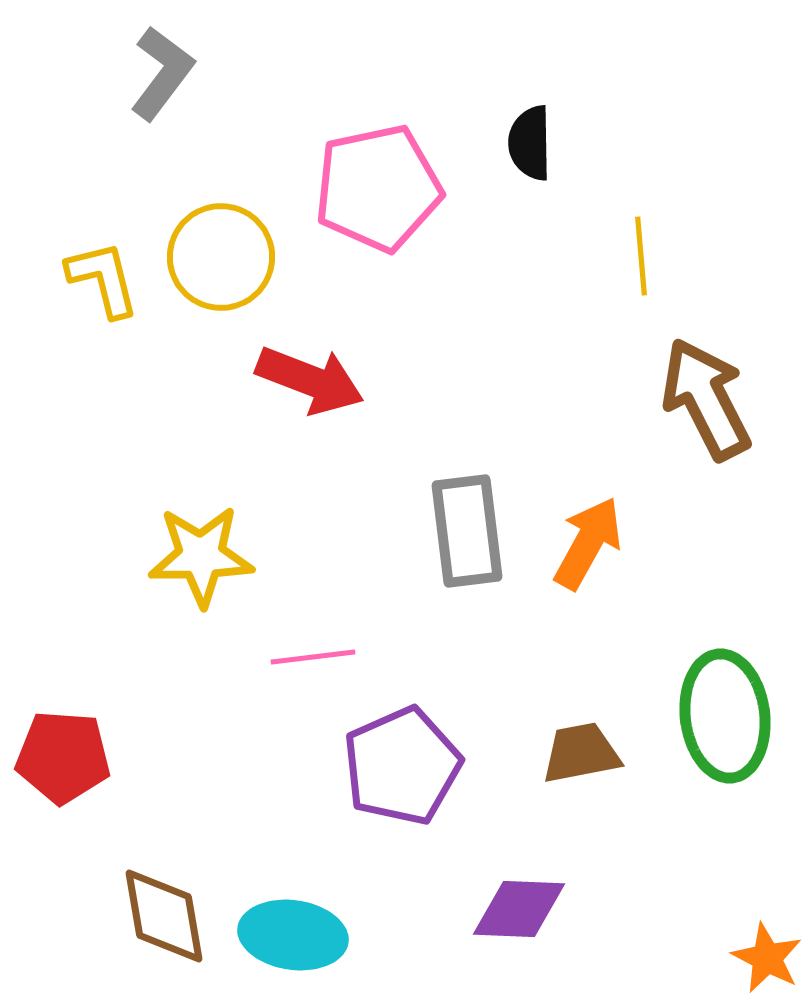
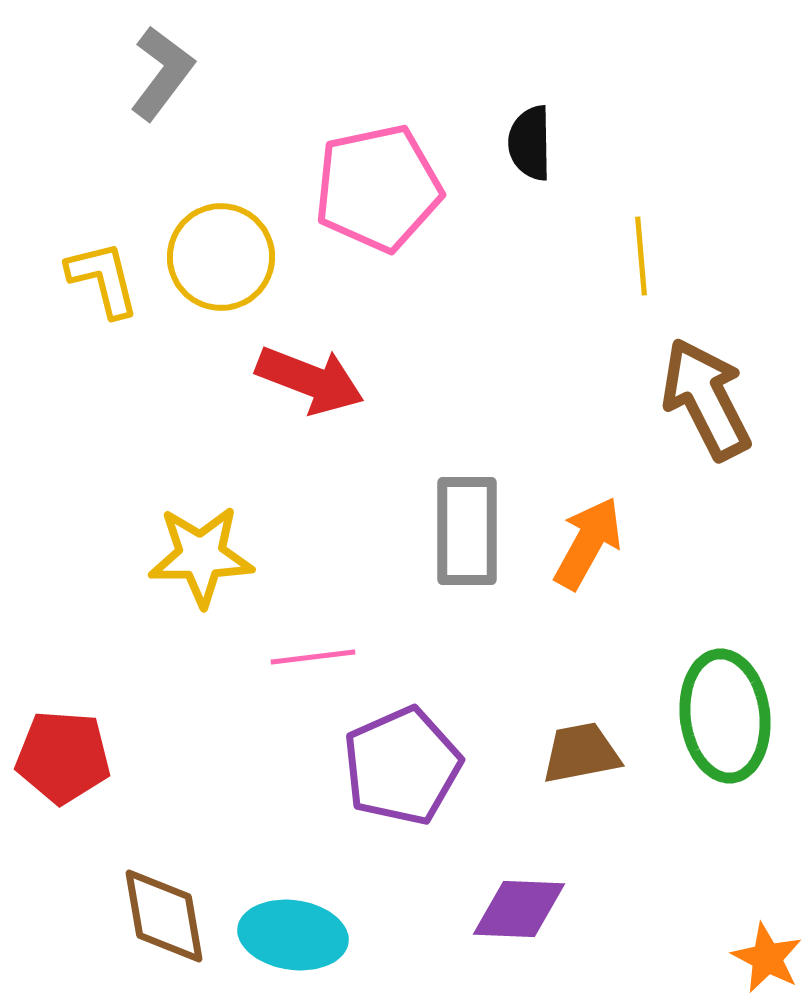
gray rectangle: rotated 7 degrees clockwise
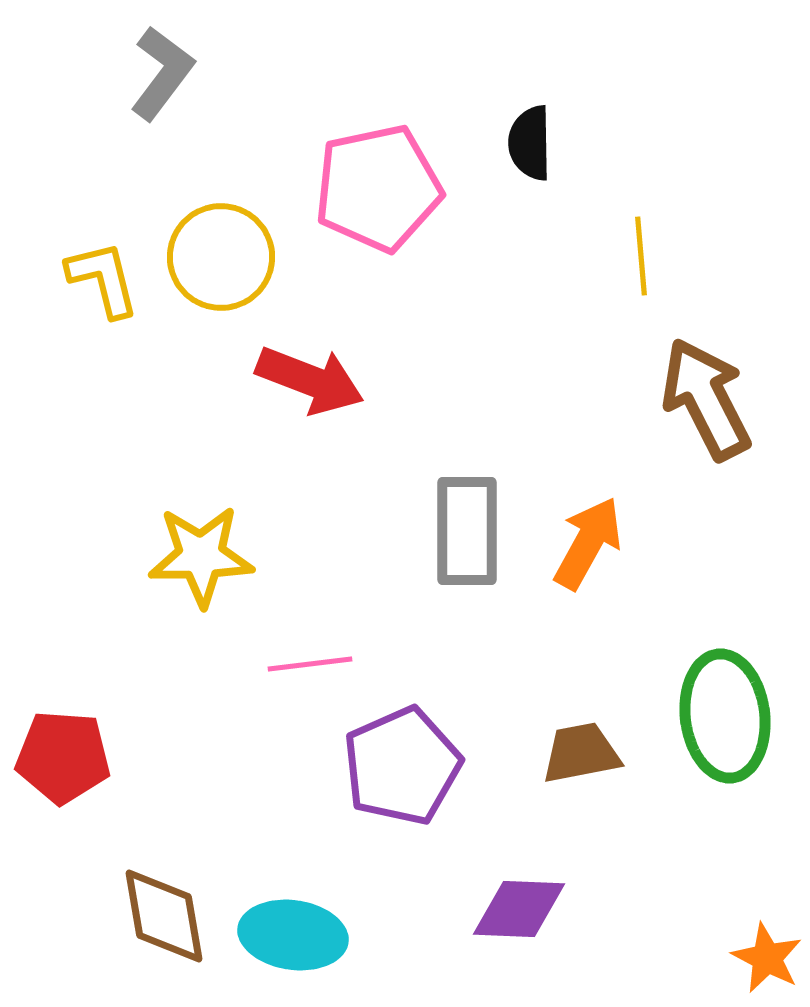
pink line: moved 3 px left, 7 px down
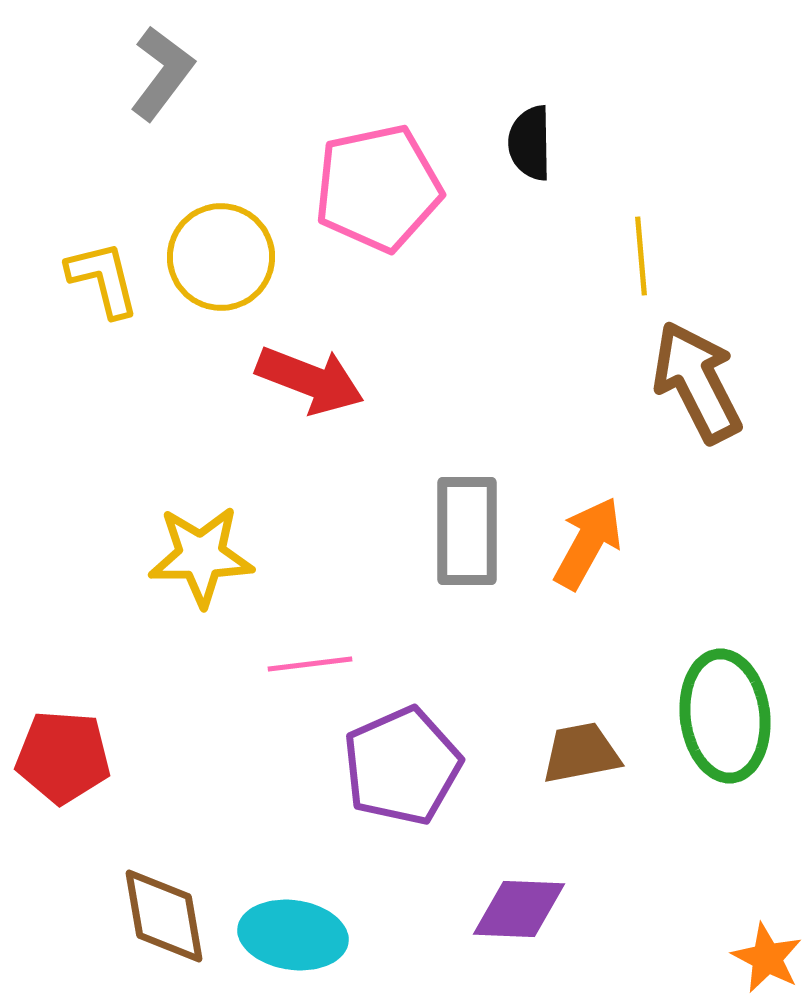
brown arrow: moved 9 px left, 17 px up
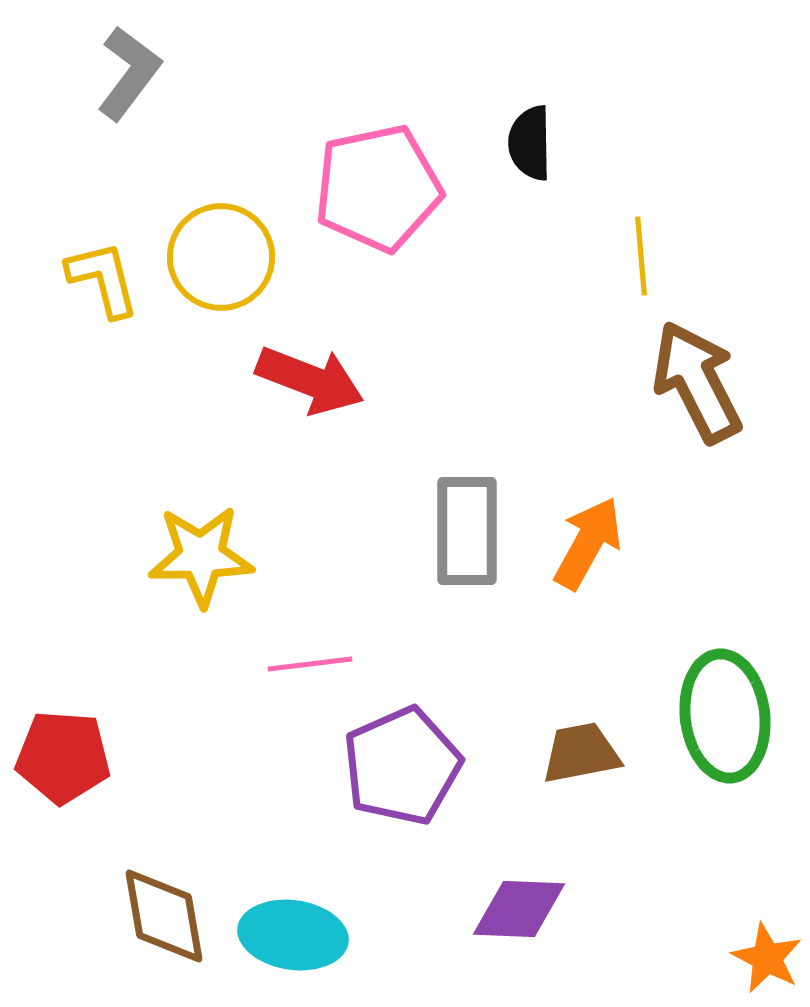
gray L-shape: moved 33 px left
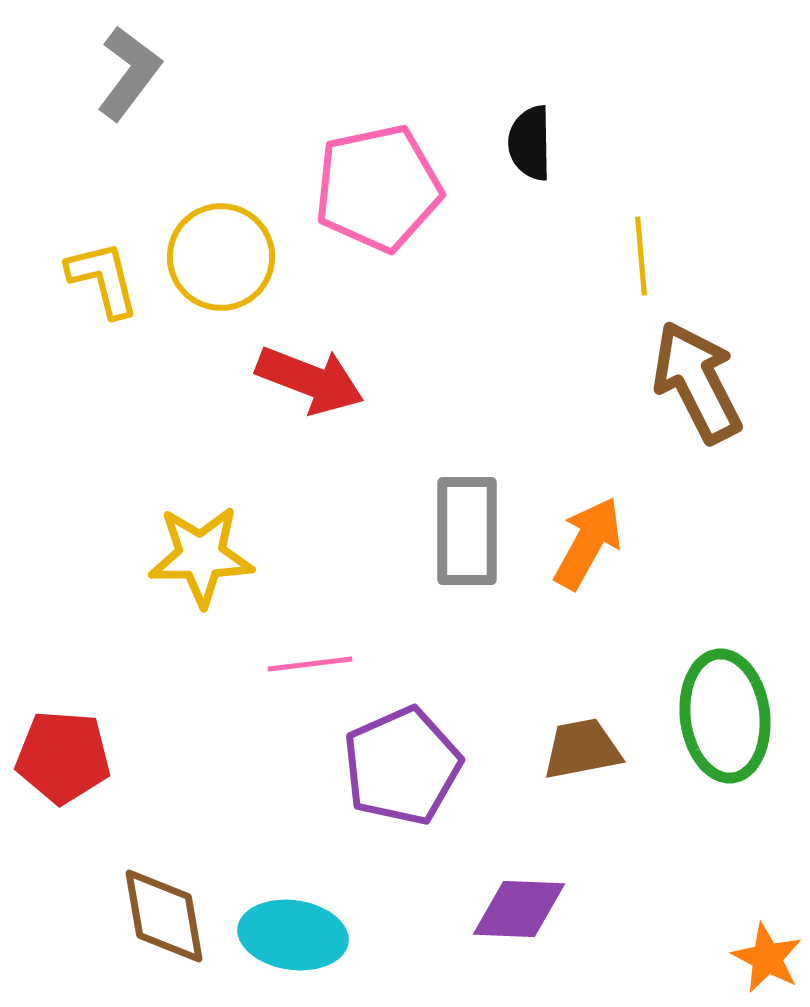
brown trapezoid: moved 1 px right, 4 px up
